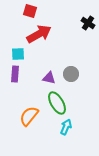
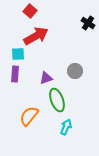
red square: rotated 24 degrees clockwise
red arrow: moved 3 px left, 2 px down
gray circle: moved 4 px right, 3 px up
purple triangle: moved 3 px left; rotated 32 degrees counterclockwise
green ellipse: moved 3 px up; rotated 10 degrees clockwise
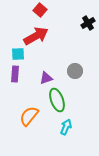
red square: moved 10 px right, 1 px up
black cross: rotated 24 degrees clockwise
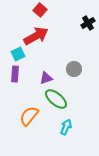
cyan square: rotated 24 degrees counterclockwise
gray circle: moved 1 px left, 2 px up
green ellipse: moved 1 px left, 1 px up; rotated 30 degrees counterclockwise
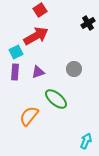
red square: rotated 16 degrees clockwise
cyan square: moved 2 px left, 2 px up
purple rectangle: moved 2 px up
purple triangle: moved 8 px left, 6 px up
cyan arrow: moved 20 px right, 14 px down
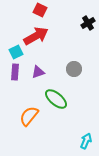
red square: rotated 32 degrees counterclockwise
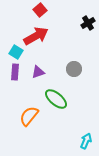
red square: rotated 24 degrees clockwise
cyan square: rotated 32 degrees counterclockwise
